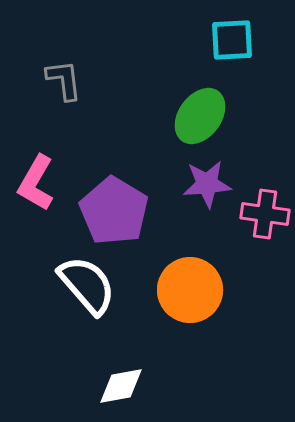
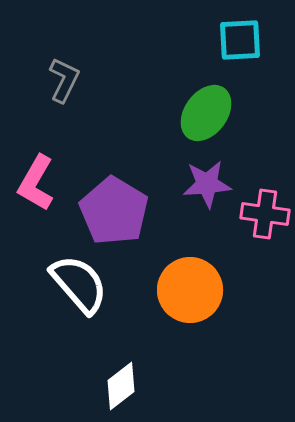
cyan square: moved 8 px right
gray L-shape: rotated 33 degrees clockwise
green ellipse: moved 6 px right, 3 px up
white semicircle: moved 8 px left, 1 px up
white diamond: rotated 27 degrees counterclockwise
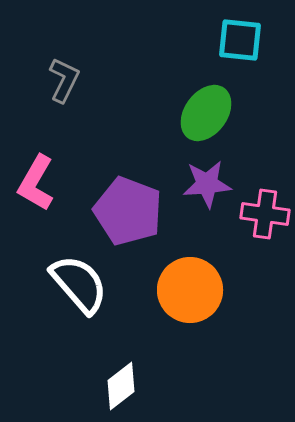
cyan square: rotated 9 degrees clockwise
purple pentagon: moved 14 px right; rotated 10 degrees counterclockwise
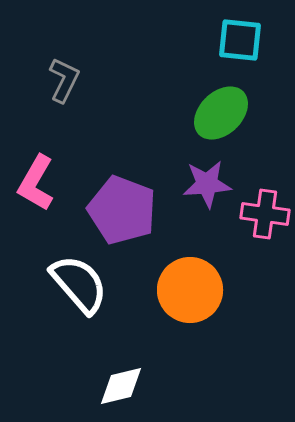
green ellipse: moved 15 px right; rotated 10 degrees clockwise
purple pentagon: moved 6 px left, 1 px up
white diamond: rotated 24 degrees clockwise
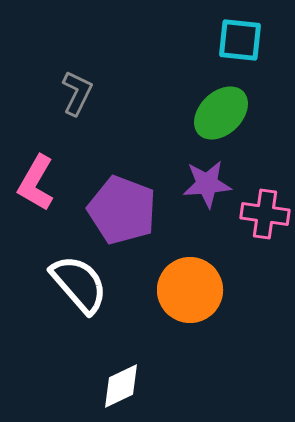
gray L-shape: moved 13 px right, 13 px down
white diamond: rotated 12 degrees counterclockwise
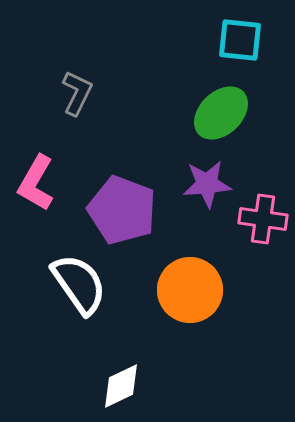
pink cross: moved 2 px left, 5 px down
white semicircle: rotated 6 degrees clockwise
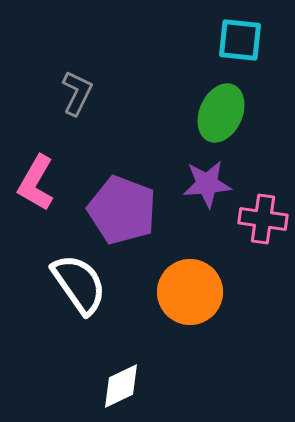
green ellipse: rotated 22 degrees counterclockwise
orange circle: moved 2 px down
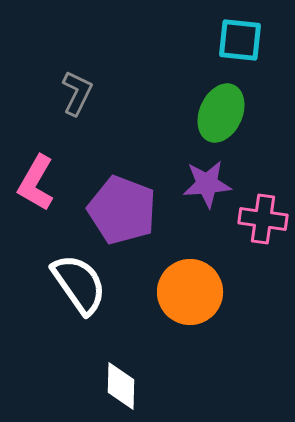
white diamond: rotated 63 degrees counterclockwise
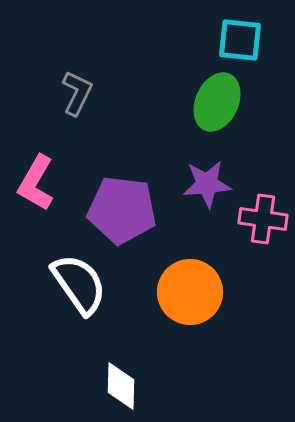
green ellipse: moved 4 px left, 11 px up
purple pentagon: rotated 14 degrees counterclockwise
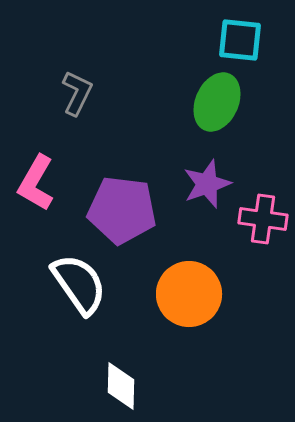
purple star: rotated 15 degrees counterclockwise
orange circle: moved 1 px left, 2 px down
